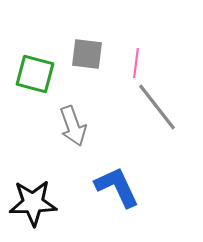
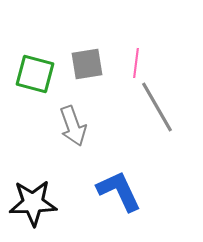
gray square: moved 10 px down; rotated 16 degrees counterclockwise
gray line: rotated 8 degrees clockwise
blue L-shape: moved 2 px right, 4 px down
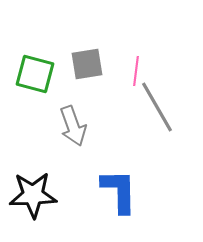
pink line: moved 8 px down
blue L-shape: rotated 24 degrees clockwise
black star: moved 8 px up
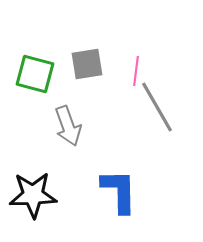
gray arrow: moved 5 px left
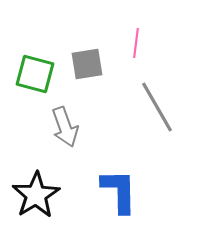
pink line: moved 28 px up
gray arrow: moved 3 px left, 1 px down
black star: moved 3 px right; rotated 30 degrees counterclockwise
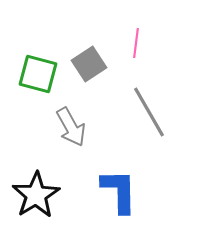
gray square: moved 2 px right; rotated 24 degrees counterclockwise
green square: moved 3 px right
gray line: moved 8 px left, 5 px down
gray arrow: moved 6 px right; rotated 9 degrees counterclockwise
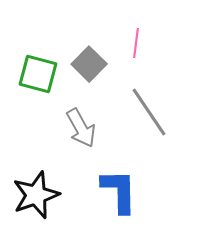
gray square: rotated 12 degrees counterclockwise
gray line: rotated 4 degrees counterclockwise
gray arrow: moved 10 px right, 1 px down
black star: rotated 12 degrees clockwise
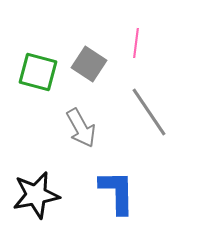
gray square: rotated 12 degrees counterclockwise
green square: moved 2 px up
blue L-shape: moved 2 px left, 1 px down
black star: rotated 9 degrees clockwise
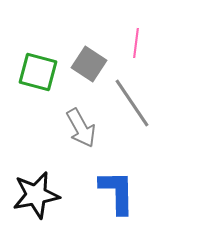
gray line: moved 17 px left, 9 px up
